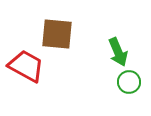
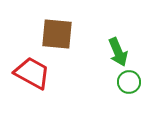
red trapezoid: moved 6 px right, 7 px down
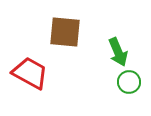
brown square: moved 8 px right, 2 px up
red trapezoid: moved 2 px left
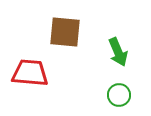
red trapezoid: rotated 24 degrees counterclockwise
green circle: moved 10 px left, 13 px down
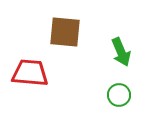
green arrow: moved 3 px right
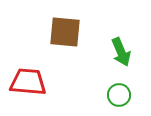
red trapezoid: moved 2 px left, 9 px down
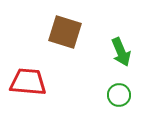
brown square: rotated 12 degrees clockwise
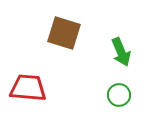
brown square: moved 1 px left, 1 px down
red trapezoid: moved 6 px down
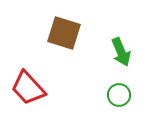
red trapezoid: rotated 138 degrees counterclockwise
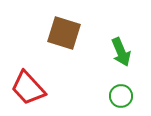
green circle: moved 2 px right, 1 px down
